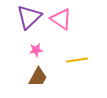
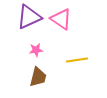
purple triangle: rotated 20 degrees clockwise
brown trapezoid: rotated 15 degrees counterclockwise
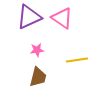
pink triangle: moved 1 px right, 1 px up
pink star: moved 1 px right
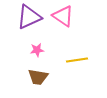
pink triangle: moved 1 px right, 2 px up
brown trapezoid: rotated 85 degrees clockwise
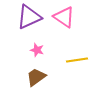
pink triangle: moved 1 px right, 1 px down
pink star: rotated 24 degrees clockwise
brown trapezoid: moved 2 px left; rotated 135 degrees clockwise
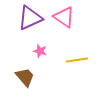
purple triangle: moved 1 px right, 1 px down
pink star: moved 3 px right, 1 px down
brown trapezoid: moved 11 px left; rotated 85 degrees clockwise
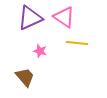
yellow line: moved 17 px up; rotated 15 degrees clockwise
